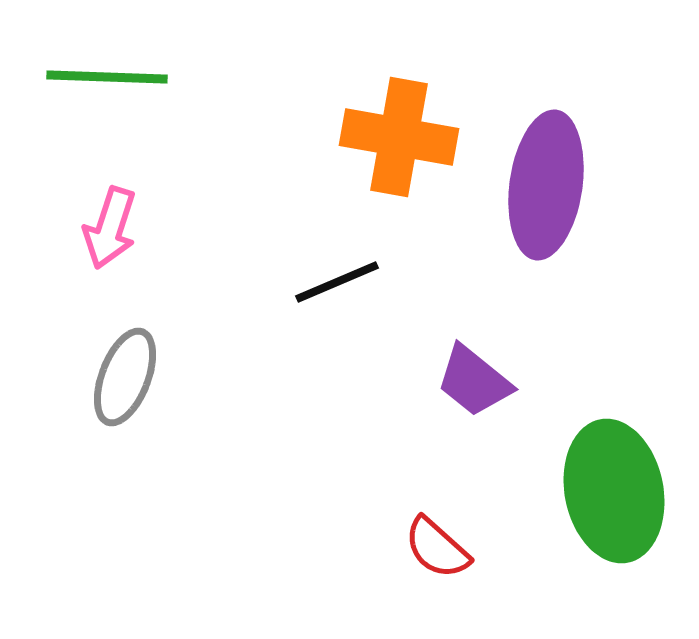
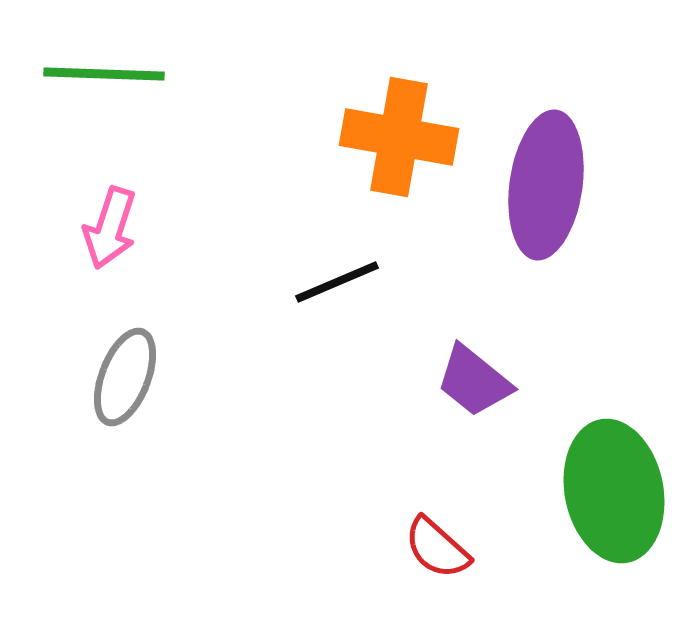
green line: moved 3 px left, 3 px up
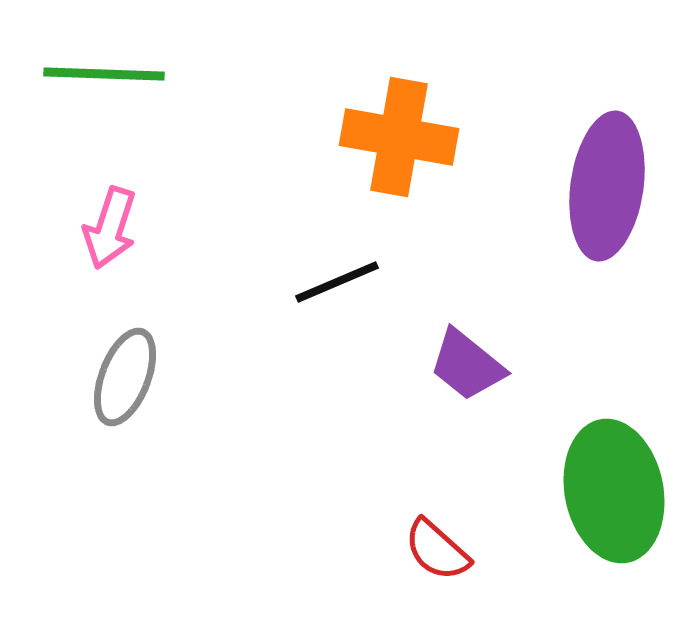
purple ellipse: moved 61 px right, 1 px down
purple trapezoid: moved 7 px left, 16 px up
red semicircle: moved 2 px down
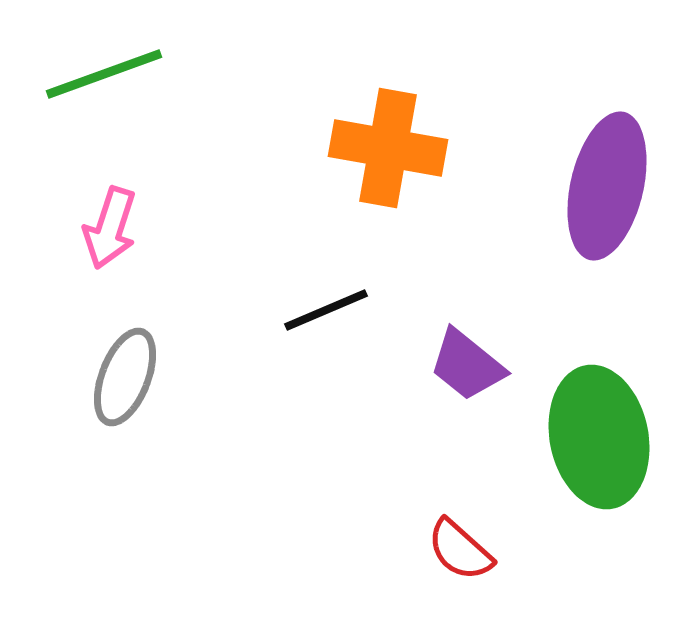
green line: rotated 22 degrees counterclockwise
orange cross: moved 11 px left, 11 px down
purple ellipse: rotated 5 degrees clockwise
black line: moved 11 px left, 28 px down
green ellipse: moved 15 px left, 54 px up
red semicircle: moved 23 px right
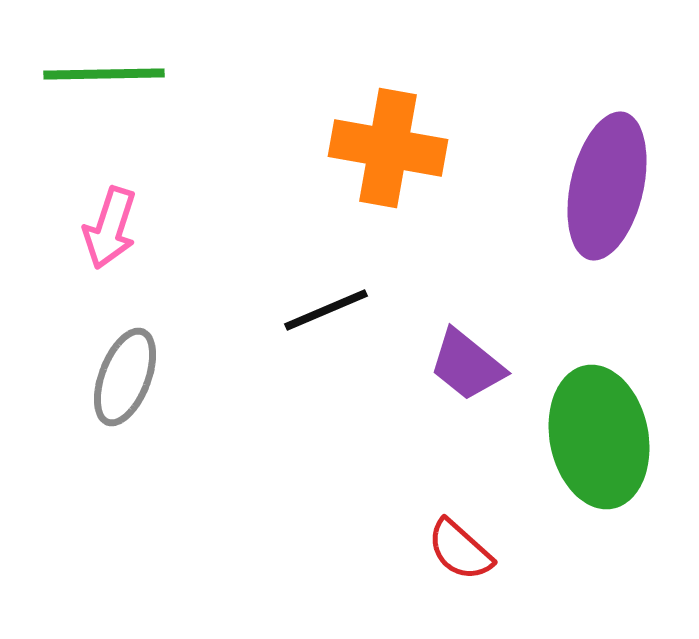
green line: rotated 19 degrees clockwise
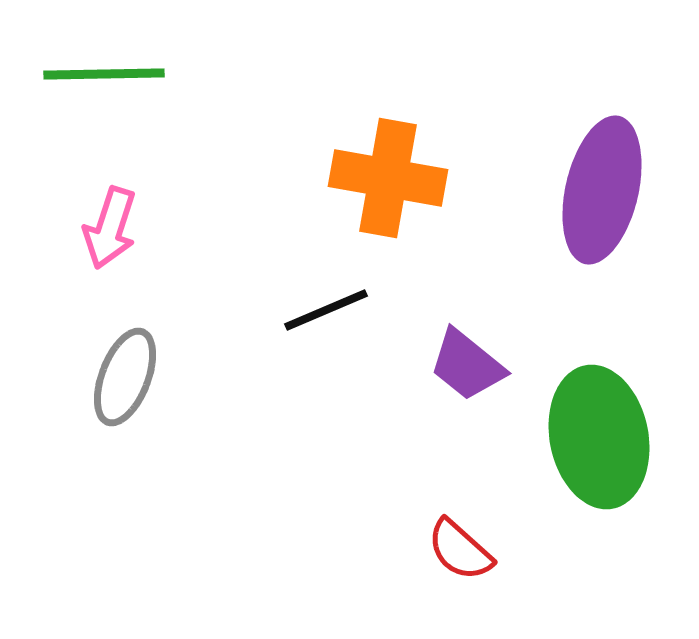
orange cross: moved 30 px down
purple ellipse: moved 5 px left, 4 px down
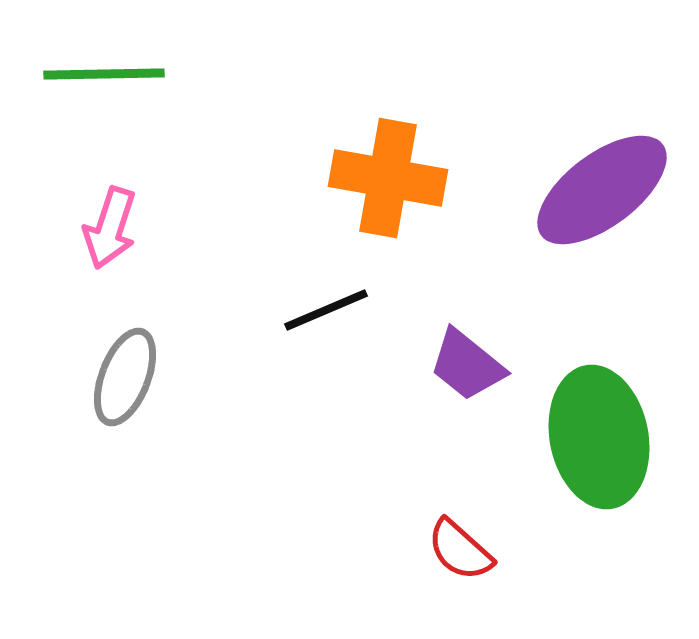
purple ellipse: rotated 40 degrees clockwise
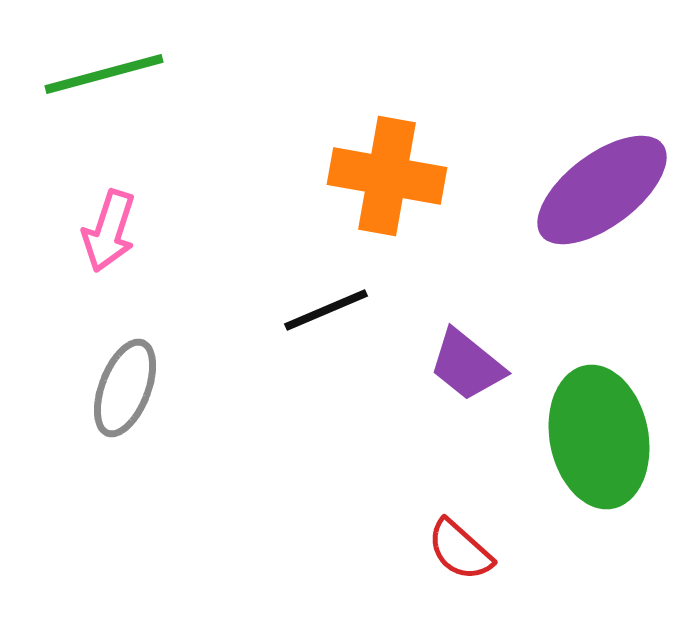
green line: rotated 14 degrees counterclockwise
orange cross: moved 1 px left, 2 px up
pink arrow: moved 1 px left, 3 px down
gray ellipse: moved 11 px down
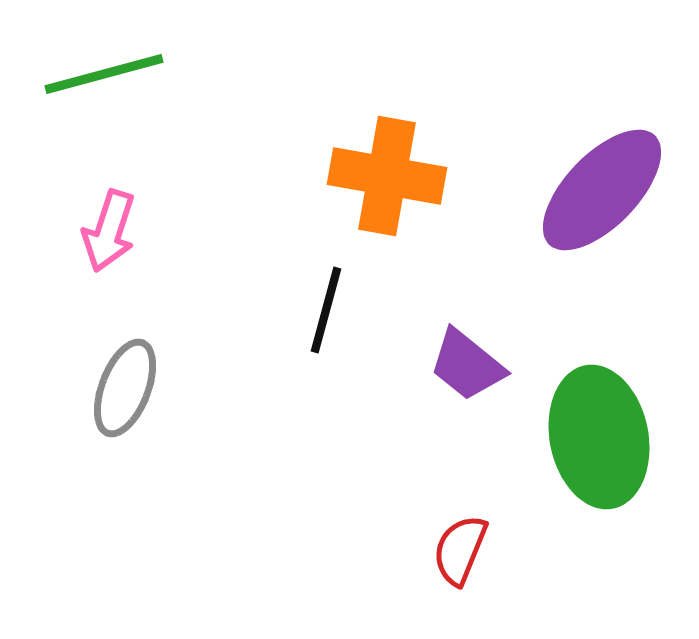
purple ellipse: rotated 9 degrees counterclockwise
black line: rotated 52 degrees counterclockwise
red semicircle: rotated 70 degrees clockwise
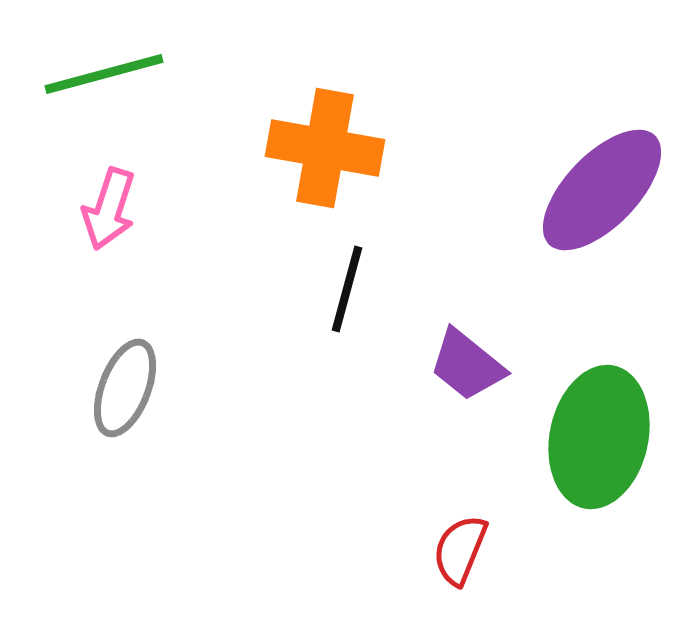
orange cross: moved 62 px left, 28 px up
pink arrow: moved 22 px up
black line: moved 21 px right, 21 px up
green ellipse: rotated 23 degrees clockwise
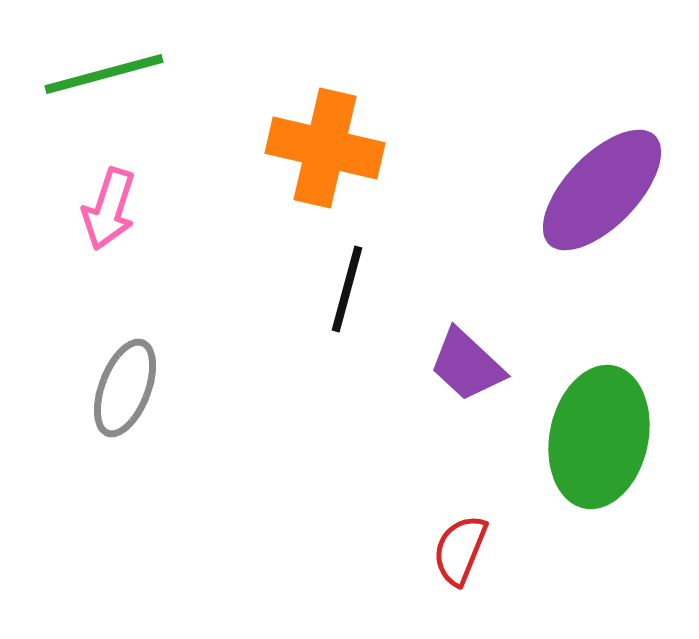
orange cross: rotated 3 degrees clockwise
purple trapezoid: rotated 4 degrees clockwise
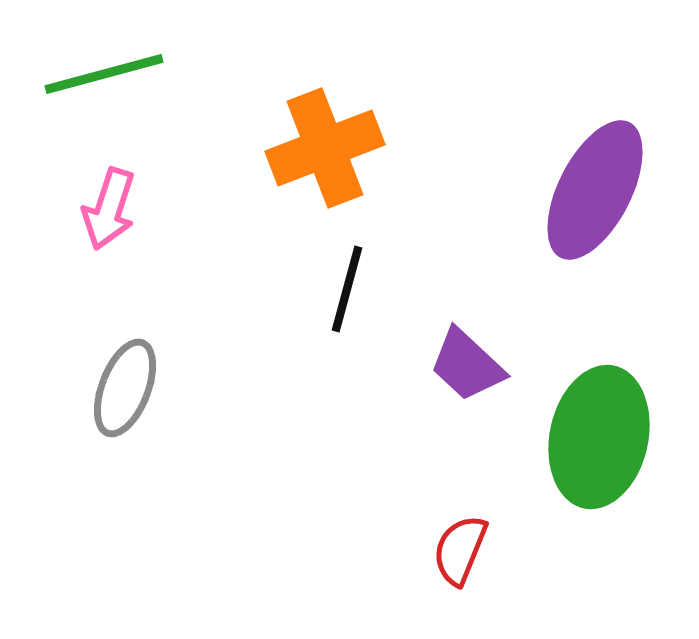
orange cross: rotated 34 degrees counterclockwise
purple ellipse: moved 7 px left; rotated 17 degrees counterclockwise
